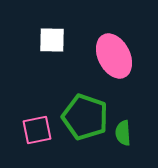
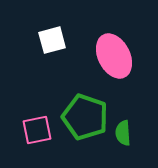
white square: rotated 16 degrees counterclockwise
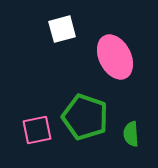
white square: moved 10 px right, 11 px up
pink ellipse: moved 1 px right, 1 px down
green semicircle: moved 8 px right, 1 px down
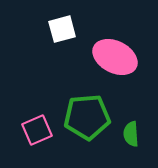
pink ellipse: rotated 36 degrees counterclockwise
green pentagon: moved 2 px right; rotated 24 degrees counterclockwise
pink square: rotated 12 degrees counterclockwise
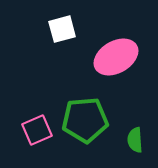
pink ellipse: moved 1 px right; rotated 57 degrees counterclockwise
green pentagon: moved 2 px left, 3 px down
green semicircle: moved 4 px right, 6 px down
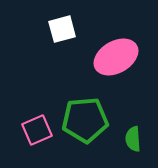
green semicircle: moved 2 px left, 1 px up
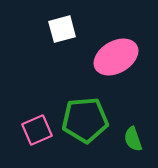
green semicircle: rotated 15 degrees counterclockwise
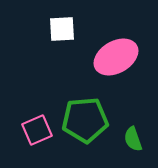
white square: rotated 12 degrees clockwise
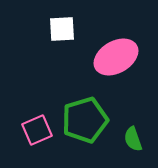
green pentagon: rotated 12 degrees counterclockwise
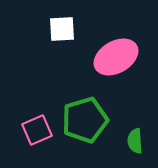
green semicircle: moved 2 px right, 2 px down; rotated 15 degrees clockwise
